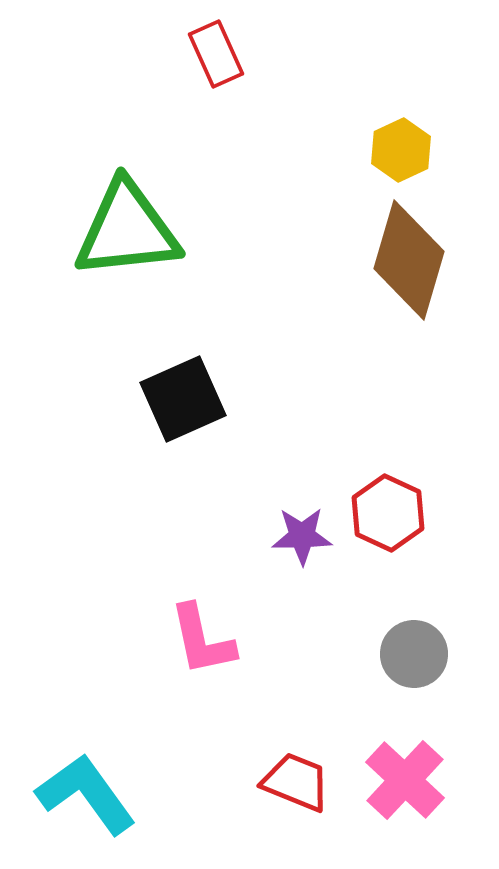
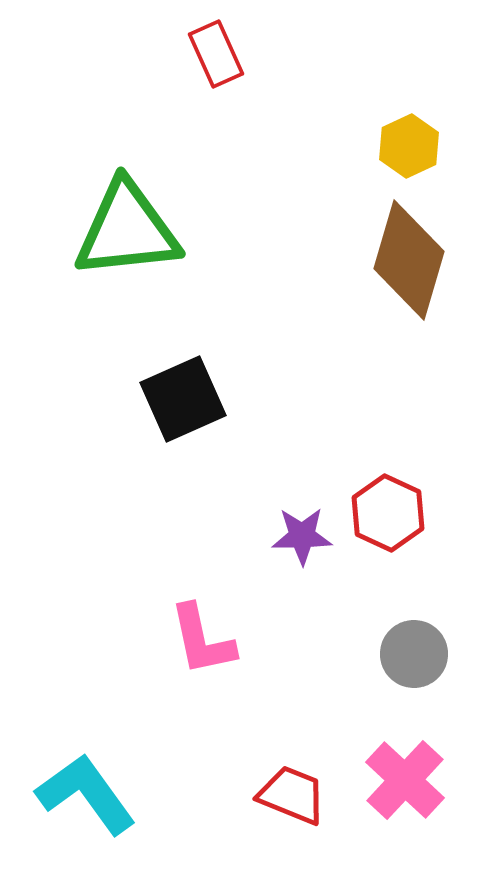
yellow hexagon: moved 8 px right, 4 px up
red trapezoid: moved 4 px left, 13 px down
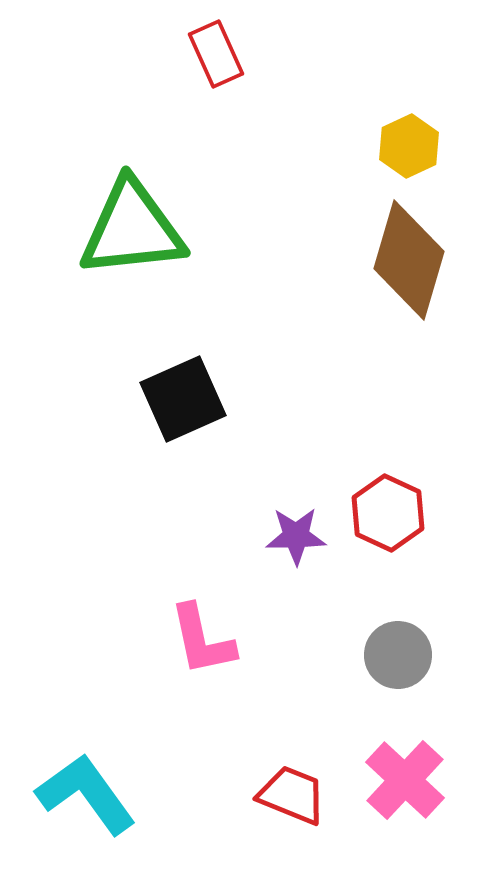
green triangle: moved 5 px right, 1 px up
purple star: moved 6 px left
gray circle: moved 16 px left, 1 px down
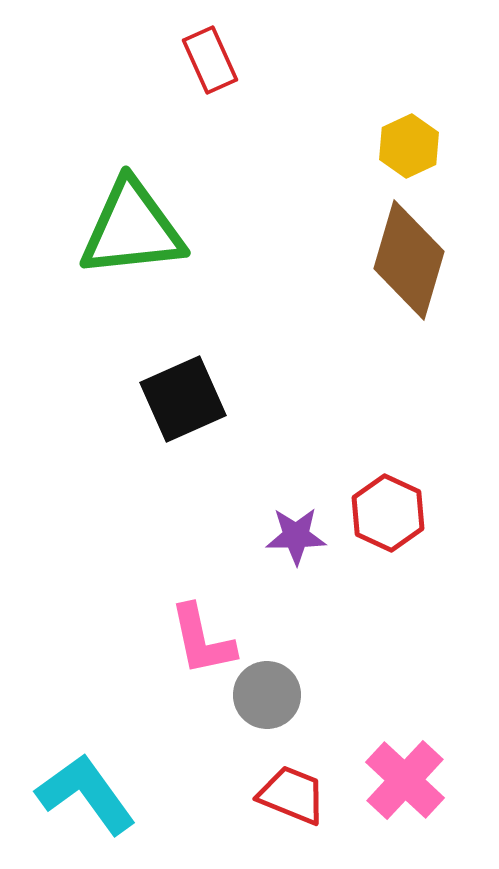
red rectangle: moved 6 px left, 6 px down
gray circle: moved 131 px left, 40 px down
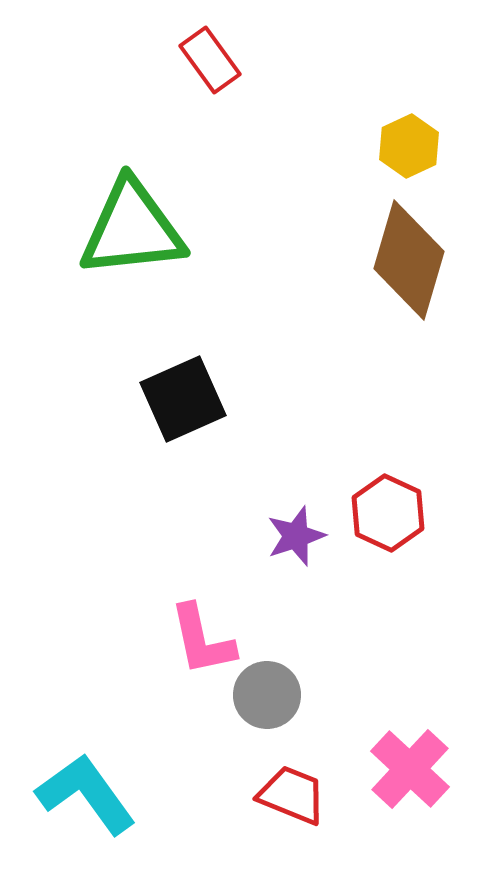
red rectangle: rotated 12 degrees counterclockwise
purple star: rotated 18 degrees counterclockwise
pink cross: moved 5 px right, 11 px up
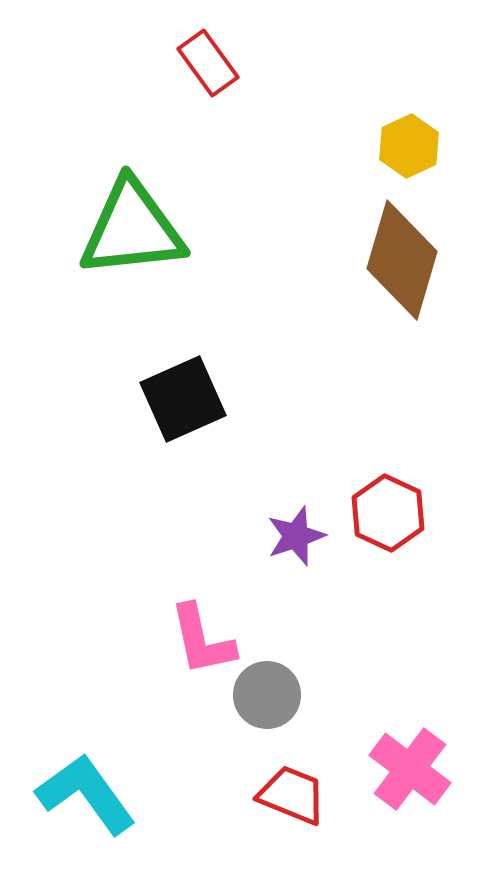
red rectangle: moved 2 px left, 3 px down
brown diamond: moved 7 px left
pink cross: rotated 6 degrees counterclockwise
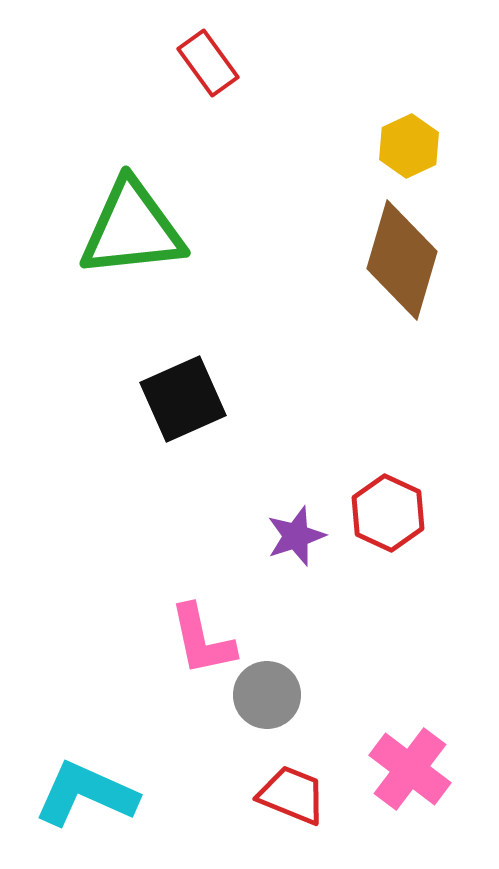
cyan L-shape: rotated 30 degrees counterclockwise
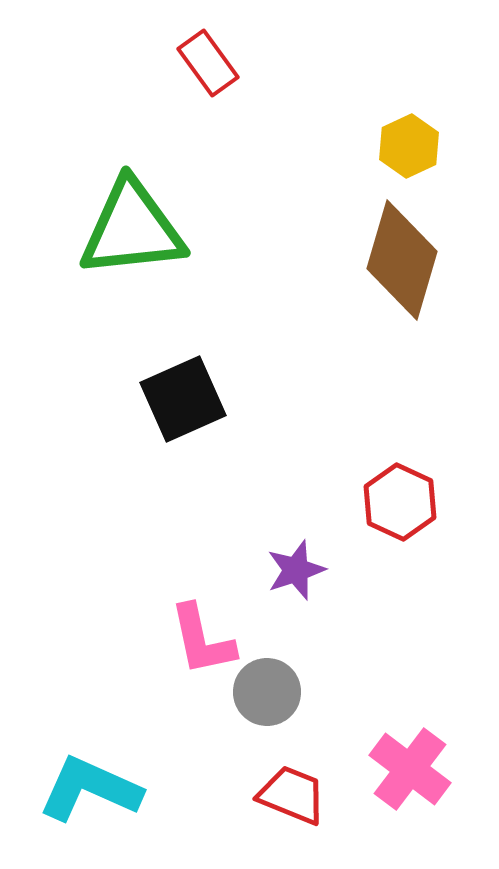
red hexagon: moved 12 px right, 11 px up
purple star: moved 34 px down
gray circle: moved 3 px up
cyan L-shape: moved 4 px right, 5 px up
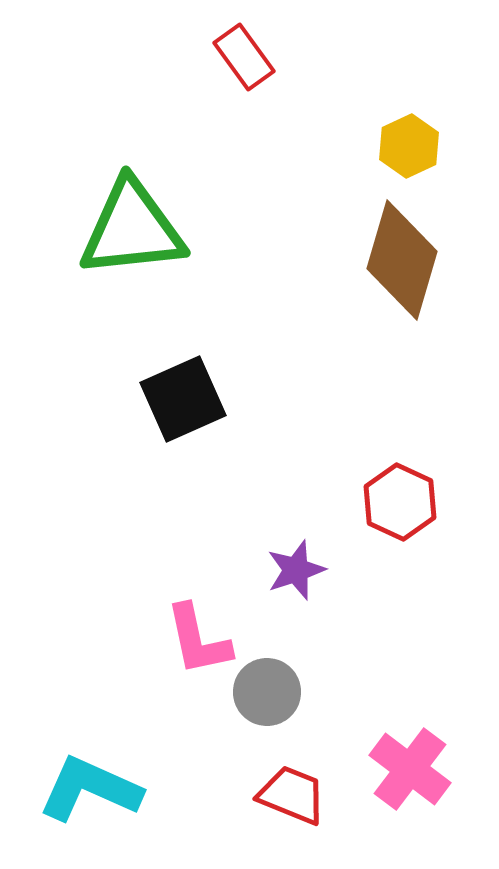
red rectangle: moved 36 px right, 6 px up
pink L-shape: moved 4 px left
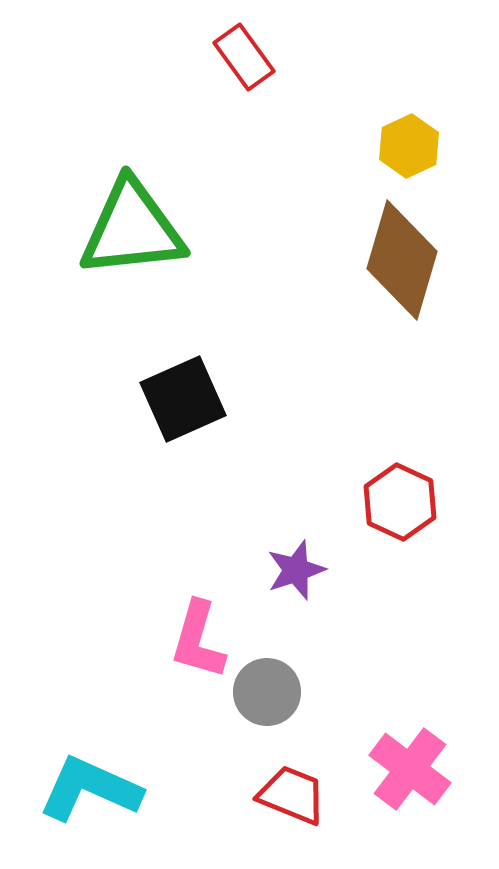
pink L-shape: rotated 28 degrees clockwise
